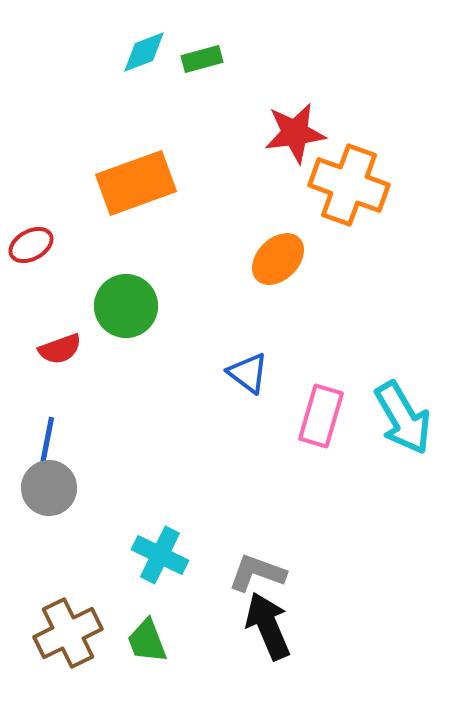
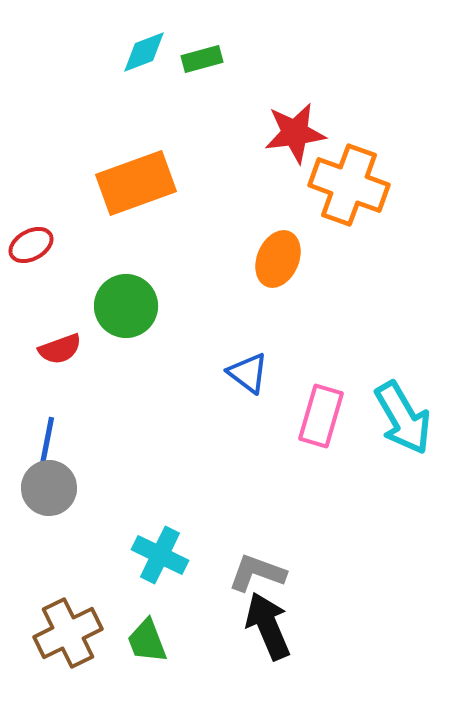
orange ellipse: rotated 22 degrees counterclockwise
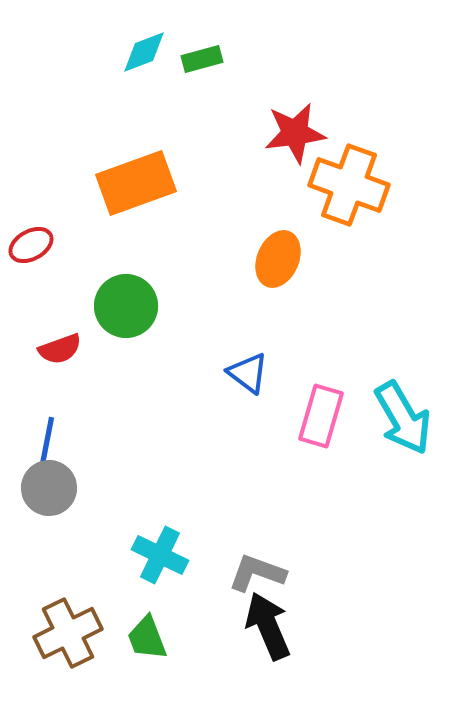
green trapezoid: moved 3 px up
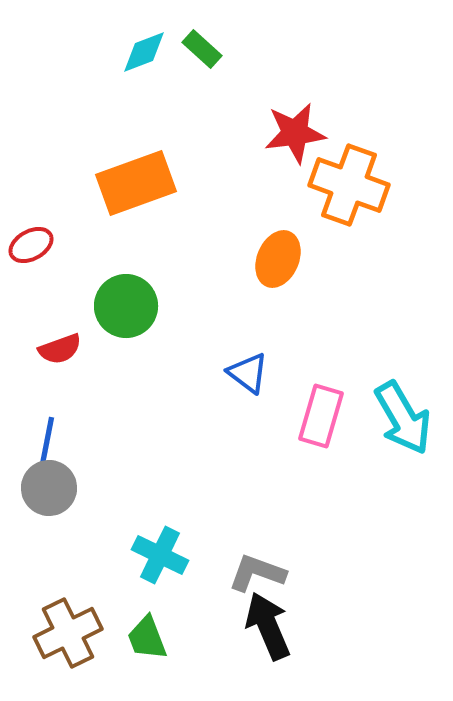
green rectangle: moved 10 px up; rotated 57 degrees clockwise
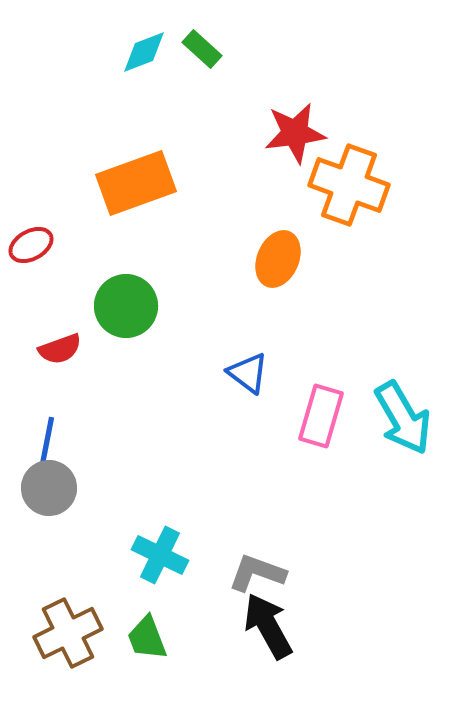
black arrow: rotated 6 degrees counterclockwise
